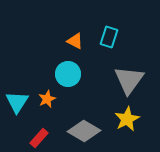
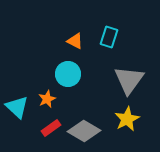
cyan triangle: moved 5 px down; rotated 20 degrees counterclockwise
red rectangle: moved 12 px right, 10 px up; rotated 12 degrees clockwise
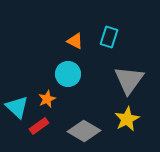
red rectangle: moved 12 px left, 2 px up
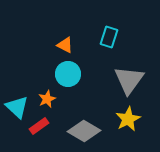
orange triangle: moved 10 px left, 4 px down
yellow star: moved 1 px right
